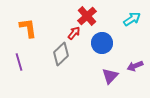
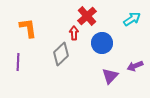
red arrow: rotated 40 degrees counterclockwise
purple line: moved 1 px left; rotated 18 degrees clockwise
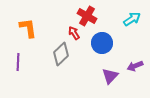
red cross: rotated 18 degrees counterclockwise
red arrow: rotated 32 degrees counterclockwise
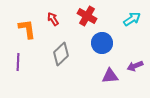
orange L-shape: moved 1 px left, 1 px down
red arrow: moved 21 px left, 14 px up
purple triangle: rotated 42 degrees clockwise
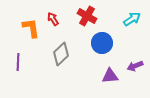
orange L-shape: moved 4 px right, 1 px up
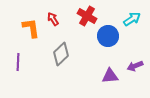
blue circle: moved 6 px right, 7 px up
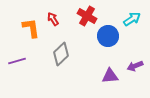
purple line: moved 1 px left, 1 px up; rotated 72 degrees clockwise
